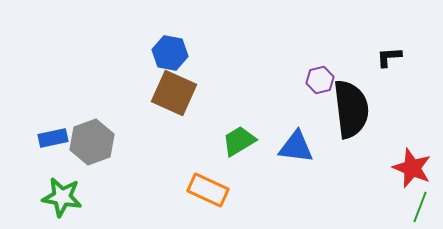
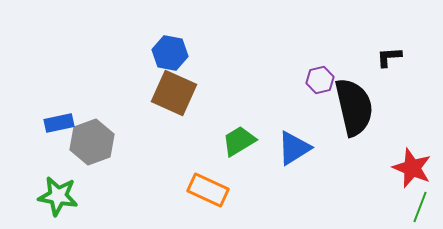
black semicircle: moved 3 px right, 2 px up; rotated 6 degrees counterclockwise
blue rectangle: moved 6 px right, 15 px up
blue triangle: moved 2 px left, 1 px down; rotated 39 degrees counterclockwise
green star: moved 4 px left, 1 px up
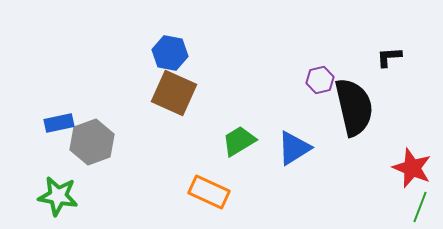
orange rectangle: moved 1 px right, 2 px down
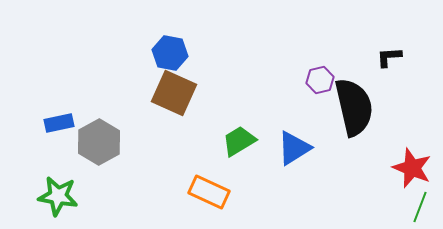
gray hexagon: moved 7 px right; rotated 9 degrees counterclockwise
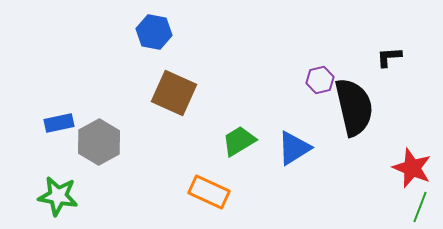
blue hexagon: moved 16 px left, 21 px up
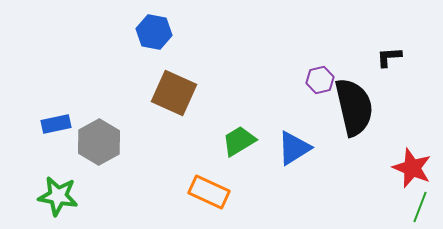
blue rectangle: moved 3 px left, 1 px down
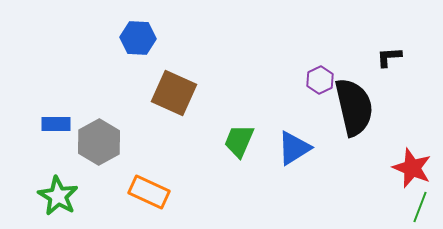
blue hexagon: moved 16 px left, 6 px down; rotated 8 degrees counterclockwise
purple hexagon: rotated 12 degrees counterclockwise
blue rectangle: rotated 12 degrees clockwise
green trapezoid: rotated 36 degrees counterclockwise
orange rectangle: moved 60 px left
green star: rotated 21 degrees clockwise
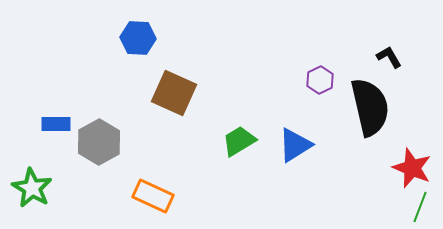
black L-shape: rotated 64 degrees clockwise
black semicircle: moved 16 px right
green trapezoid: rotated 36 degrees clockwise
blue triangle: moved 1 px right, 3 px up
orange rectangle: moved 4 px right, 4 px down
green star: moved 26 px left, 8 px up
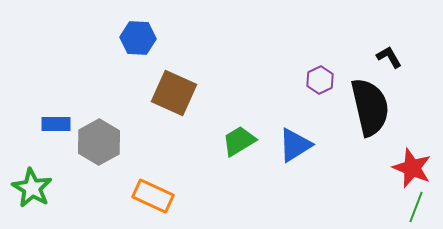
green line: moved 4 px left
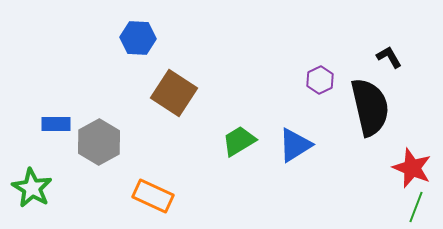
brown square: rotated 9 degrees clockwise
